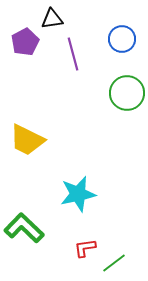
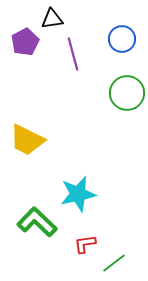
green L-shape: moved 13 px right, 6 px up
red L-shape: moved 4 px up
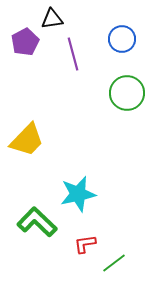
yellow trapezoid: rotated 72 degrees counterclockwise
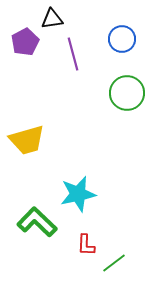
yellow trapezoid: rotated 30 degrees clockwise
red L-shape: moved 1 px right, 1 px down; rotated 80 degrees counterclockwise
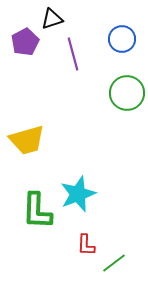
black triangle: rotated 10 degrees counterclockwise
cyan star: rotated 9 degrees counterclockwise
green L-shape: moved 11 px up; rotated 132 degrees counterclockwise
